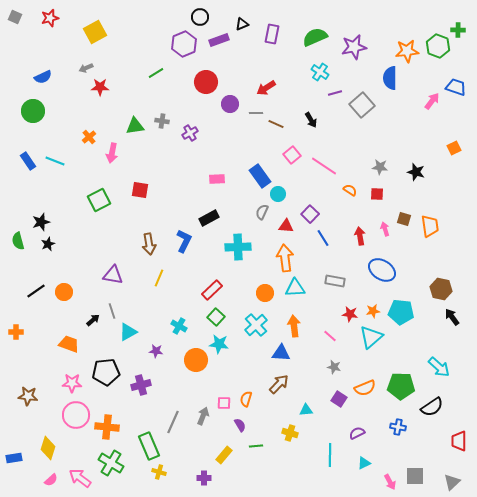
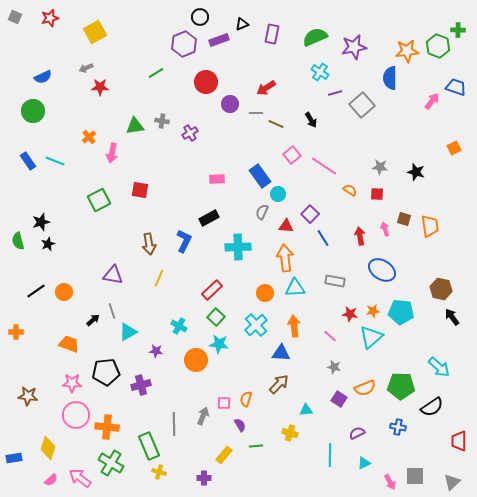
gray line at (173, 422): moved 1 px right, 2 px down; rotated 25 degrees counterclockwise
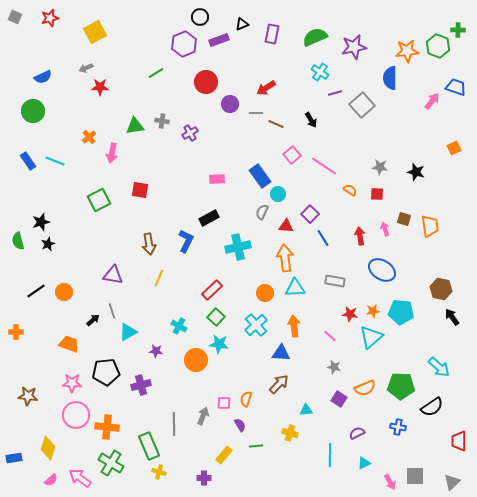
blue L-shape at (184, 241): moved 2 px right
cyan cross at (238, 247): rotated 10 degrees counterclockwise
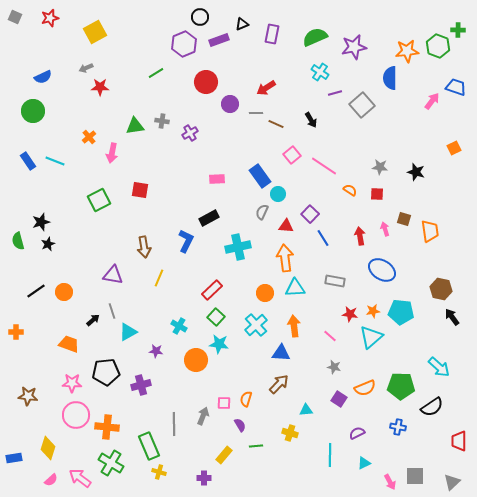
orange trapezoid at (430, 226): moved 5 px down
brown arrow at (149, 244): moved 5 px left, 3 px down
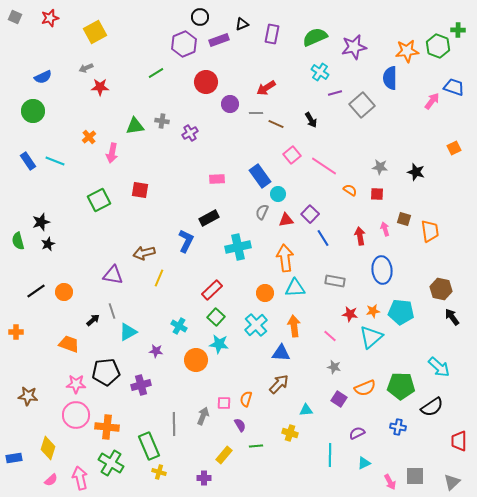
blue trapezoid at (456, 87): moved 2 px left
red triangle at (286, 226): moved 6 px up; rotated 14 degrees counterclockwise
brown arrow at (144, 247): moved 6 px down; rotated 85 degrees clockwise
blue ellipse at (382, 270): rotated 52 degrees clockwise
pink star at (72, 383): moved 4 px right, 1 px down
pink arrow at (80, 478): rotated 40 degrees clockwise
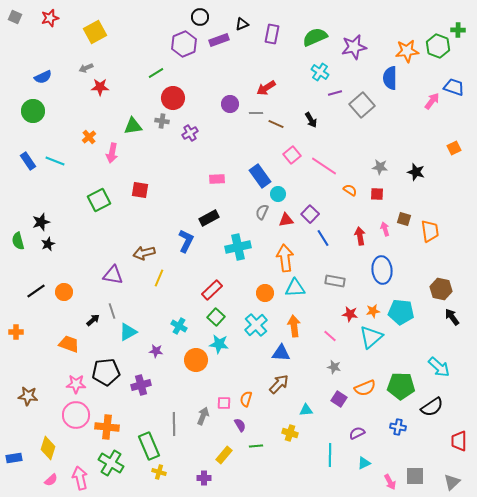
red circle at (206, 82): moved 33 px left, 16 px down
green triangle at (135, 126): moved 2 px left
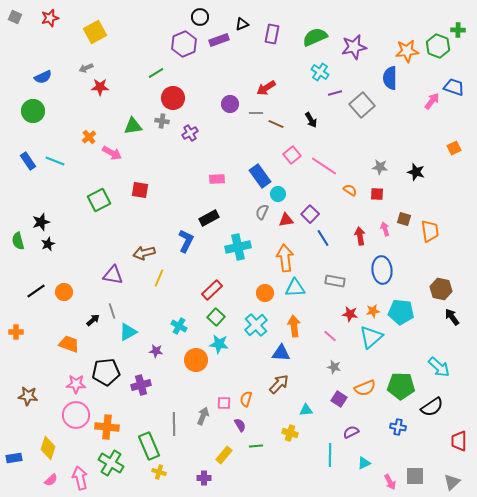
pink arrow at (112, 153): rotated 72 degrees counterclockwise
purple semicircle at (357, 433): moved 6 px left, 1 px up
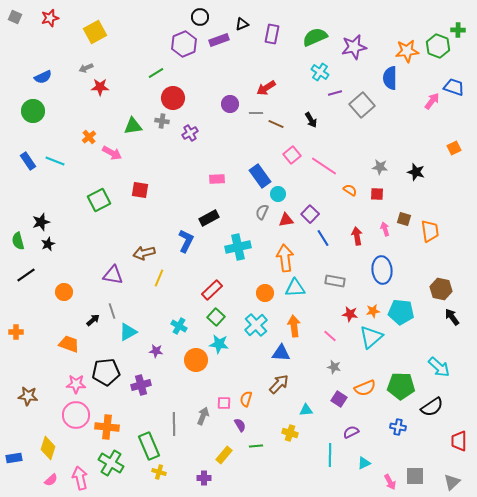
red arrow at (360, 236): moved 3 px left
black line at (36, 291): moved 10 px left, 16 px up
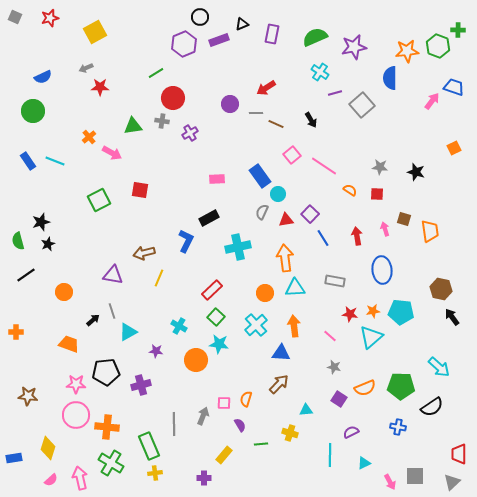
red trapezoid at (459, 441): moved 13 px down
green line at (256, 446): moved 5 px right, 2 px up
yellow cross at (159, 472): moved 4 px left, 1 px down; rotated 24 degrees counterclockwise
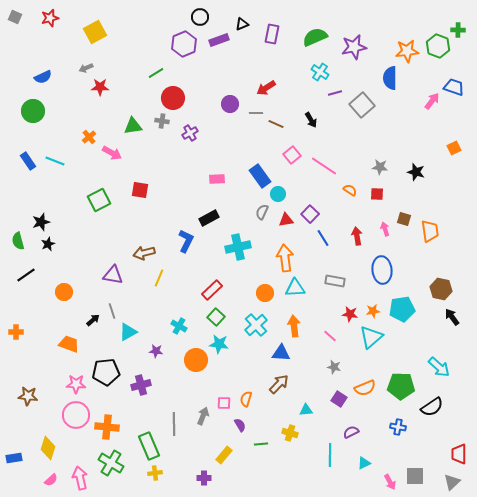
cyan pentagon at (401, 312): moved 1 px right, 3 px up; rotated 15 degrees counterclockwise
